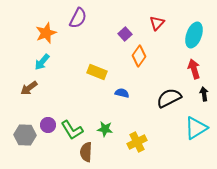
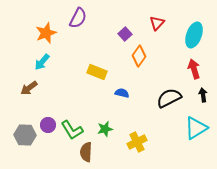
black arrow: moved 1 px left, 1 px down
green star: rotated 21 degrees counterclockwise
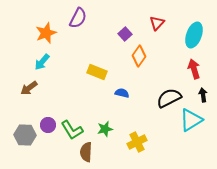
cyan triangle: moved 5 px left, 8 px up
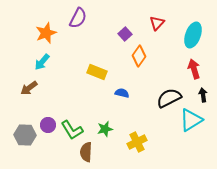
cyan ellipse: moved 1 px left
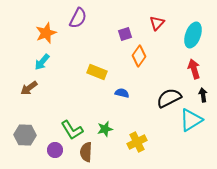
purple square: rotated 24 degrees clockwise
purple circle: moved 7 px right, 25 px down
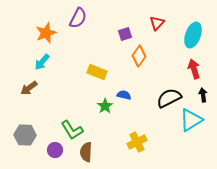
blue semicircle: moved 2 px right, 2 px down
green star: moved 23 px up; rotated 21 degrees counterclockwise
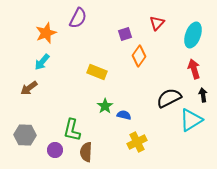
blue semicircle: moved 20 px down
green L-shape: rotated 45 degrees clockwise
